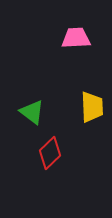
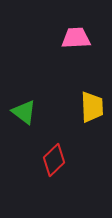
green triangle: moved 8 px left
red diamond: moved 4 px right, 7 px down
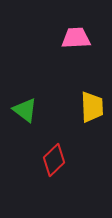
green triangle: moved 1 px right, 2 px up
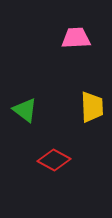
red diamond: rotated 72 degrees clockwise
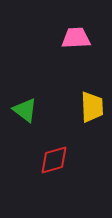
red diamond: rotated 44 degrees counterclockwise
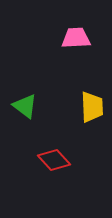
green triangle: moved 4 px up
red diamond: rotated 64 degrees clockwise
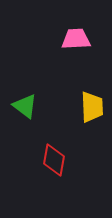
pink trapezoid: moved 1 px down
red diamond: rotated 52 degrees clockwise
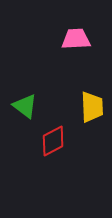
red diamond: moved 1 px left, 19 px up; rotated 52 degrees clockwise
